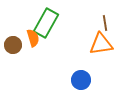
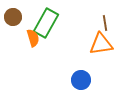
brown circle: moved 28 px up
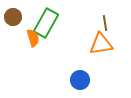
blue circle: moved 1 px left
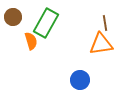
orange semicircle: moved 2 px left, 3 px down
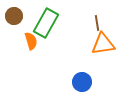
brown circle: moved 1 px right, 1 px up
brown line: moved 8 px left
orange triangle: moved 2 px right
blue circle: moved 2 px right, 2 px down
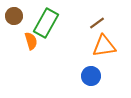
brown line: rotated 63 degrees clockwise
orange triangle: moved 1 px right, 2 px down
blue circle: moved 9 px right, 6 px up
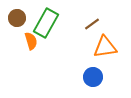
brown circle: moved 3 px right, 2 px down
brown line: moved 5 px left, 1 px down
orange triangle: moved 1 px right, 1 px down
blue circle: moved 2 px right, 1 px down
